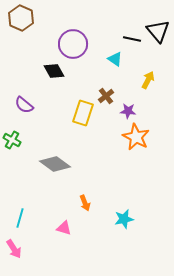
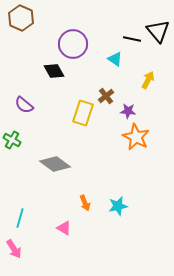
cyan star: moved 6 px left, 13 px up
pink triangle: rotated 14 degrees clockwise
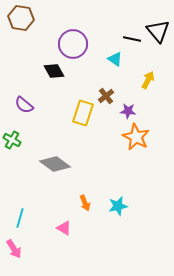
brown hexagon: rotated 15 degrees counterclockwise
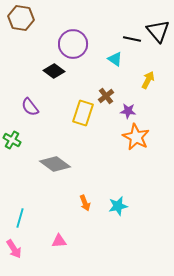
black diamond: rotated 25 degrees counterclockwise
purple semicircle: moved 6 px right, 2 px down; rotated 12 degrees clockwise
pink triangle: moved 5 px left, 13 px down; rotated 35 degrees counterclockwise
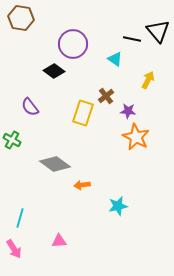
orange arrow: moved 3 px left, 18 px up; rotated 105 degrees clockwise
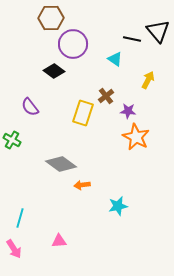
brown hexagon: moved 30 px right; rotated 10 degrees counterclockwise
gray diamond: moved 6 px right
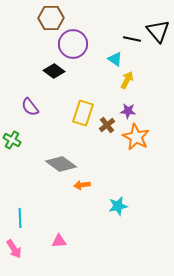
yellow arrow: moved 21 px left
brown cross: moved 1 px right, 29 px down
cyan line: rotated 18 degrees counterclockwise
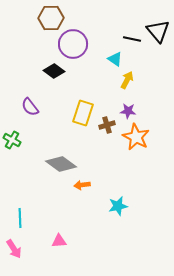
brown cross: rotated 21 degrees clockwise
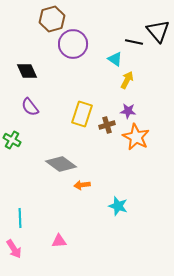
brown hexagon: moved 1 px right, 1 px down; rotated 15 degrees counterclockwise
black line: moved 2 px right, 3 px down
black diamond: moved 27 px left; rotated 30 degrees clockwise
yellow rectangle: moved 1 px left, 1 px down
cyan star: rotated 30 degrees clockwise
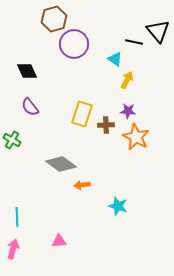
brown hexagon: moved 2 px right
purple circle: moved 1 px right
brown cross: moved 1 px left; rotated 14 degrees clockwise
cyan line: moved 3 px left, 1 px up
pink arrow: moved 1 px left; rotated 132 degrees counterclockwise
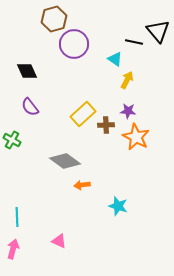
yellow rectangle: moved 1 px right; rotated 30 degrees clockwise
gray diamond: moved 4 px right, 3 px up
pink triangle: rotated 28 degrees clockwise
